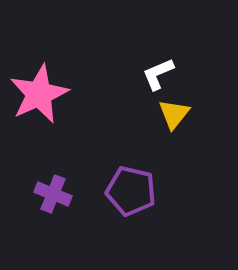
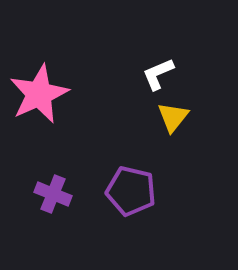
yellow triangle: moved 1 px left, 3 px down
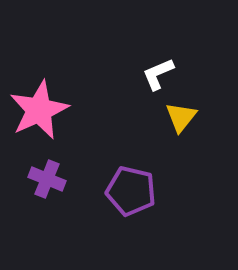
pink star: moved 16 px down
yellow triangle: moved 8 px right
purple cross: moved 6 px left, 15 px up
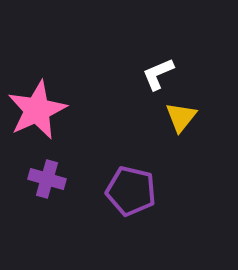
pink star: moved 2 px left
purple cross: rotated 6 degrees counterclockwise
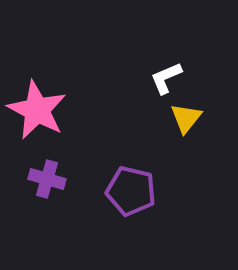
white L-shape: moved 8 px right, 4 px down
pink star: rotated 20 degrees counterclockwise
yellow triangle: moved 5 px right, 1 px down
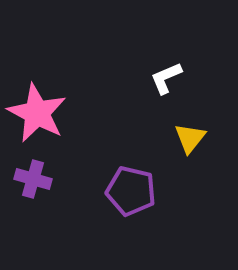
pink star: moved 3 px down
yellow triangle: moved 4 px right, 20 px down
purple cross: moved 14 px left
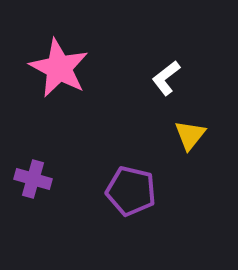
white L-shape: rotated 15 degrees counterclockwise
pink star: moved 22 px right, 45 px up
yellow triangle: moved 3 px up
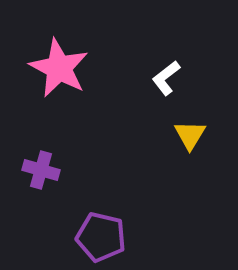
yellow triangle: rotated 8 degrees counterclockwise
purple cross: moved 8 px right, 9 px up
purple pentagon: moved 30 px left, 46 px down
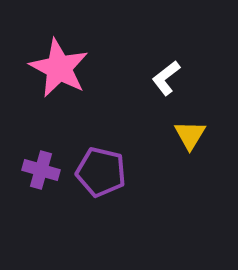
purple pentagon: moved 65 px up
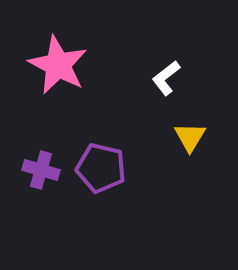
pink star: moved 1 px left, 3 px up
yellow triangle: moved 2 px down
purple pentagon: moved 4 px up
